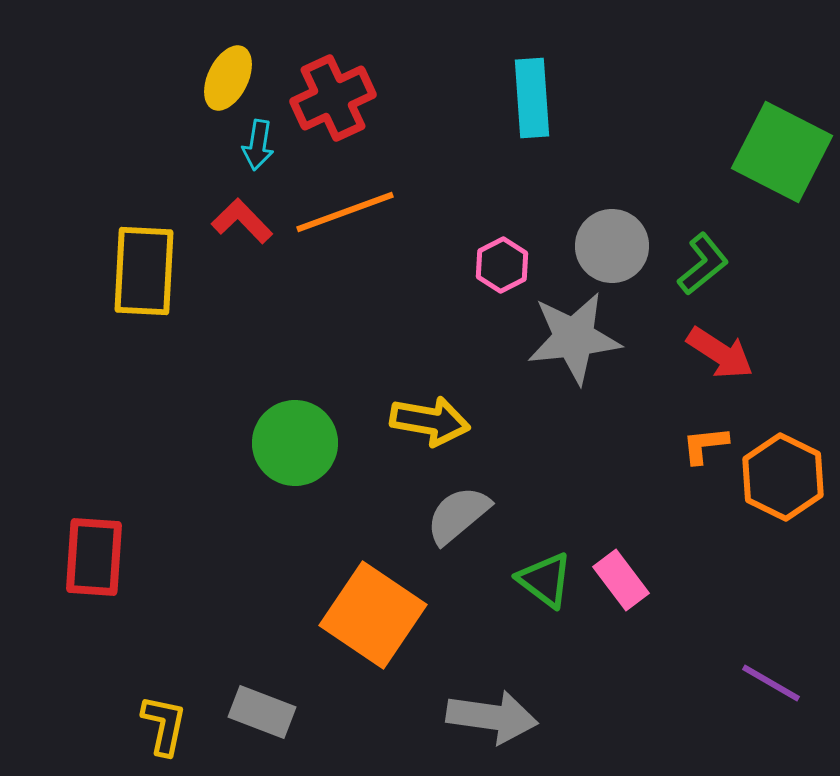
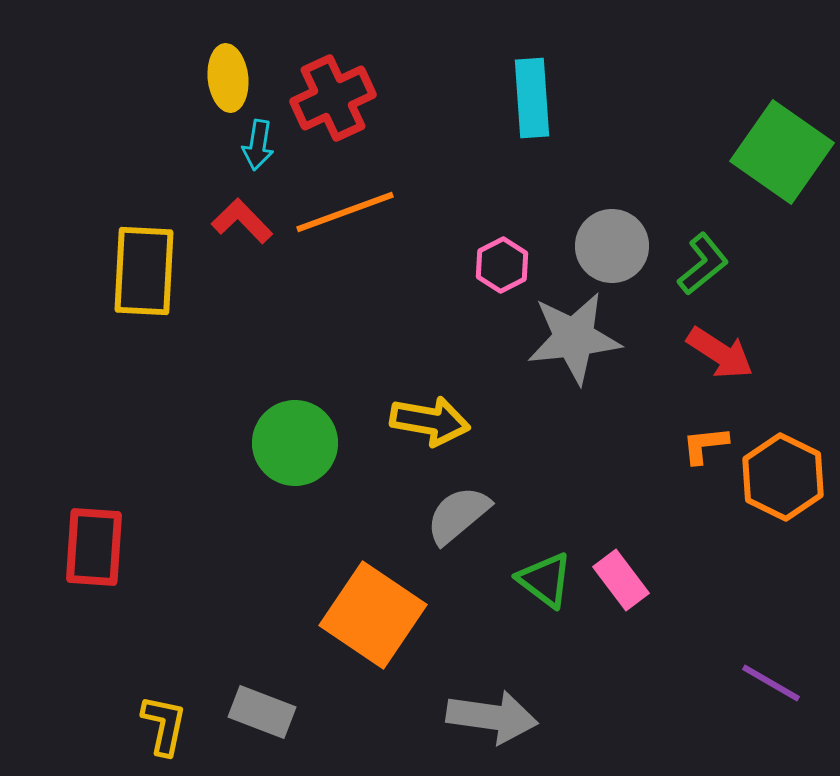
yellow ellipse: rotated 32 degrees counterclockwise
green square: rotated 8 degrees clockwise
red rectangle: moved 10 px up
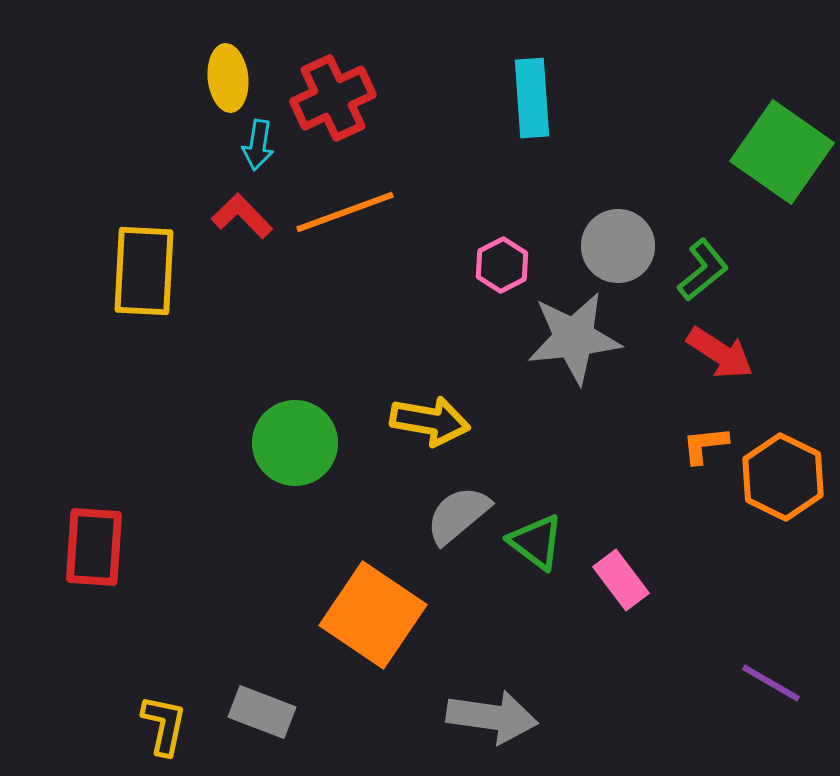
red L-shape: moved 5 px up
gray circle: moved 6 px right
green L-shape: moved 6 px down
green triangle: moved 9 px left, 38 px up
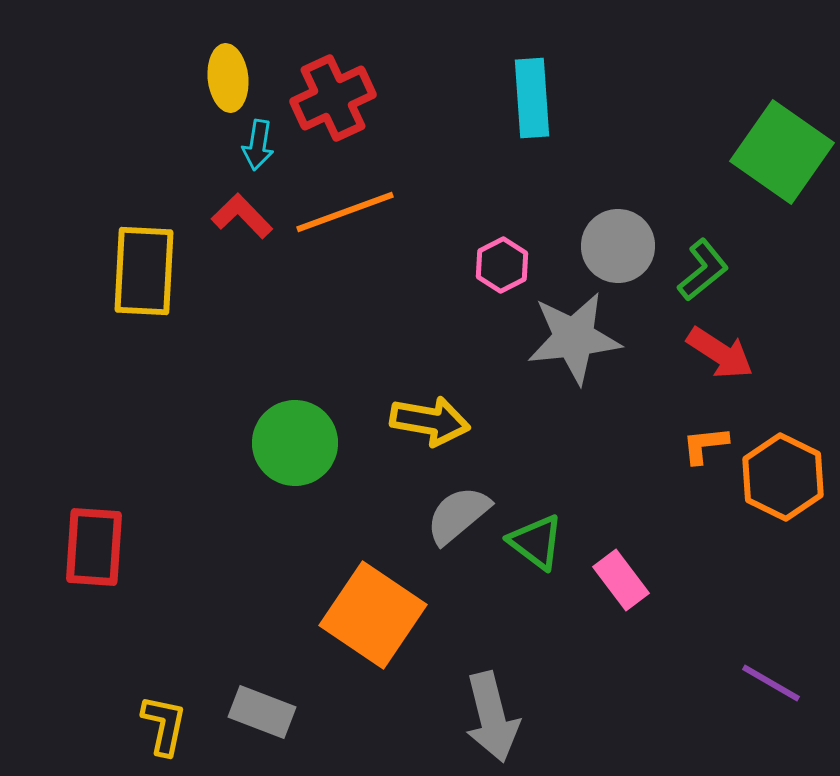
gray arrow: rotated 68 degrees clockwise
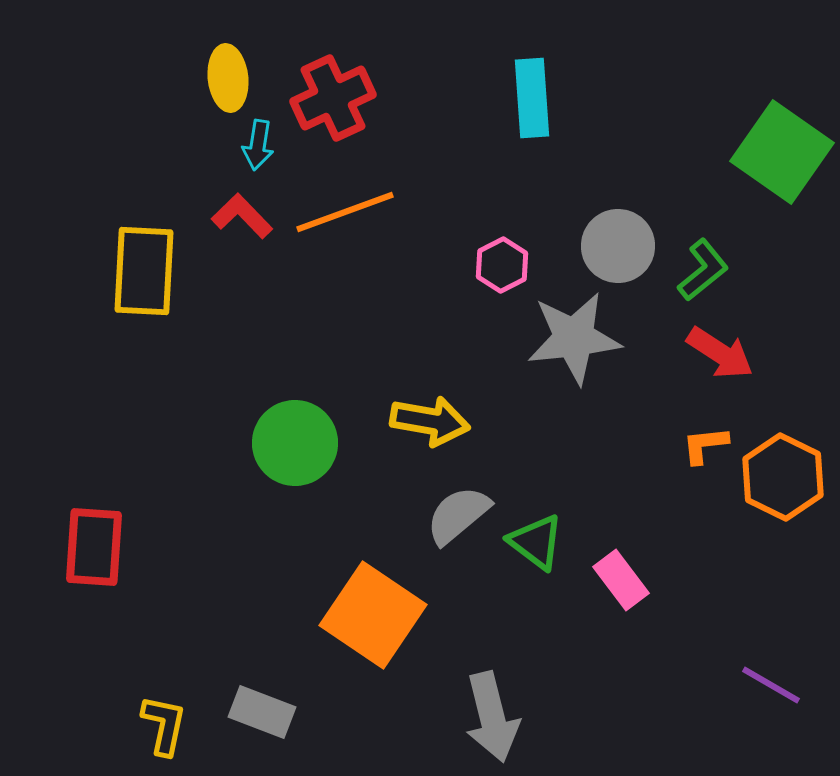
purple line: moved 2 px down
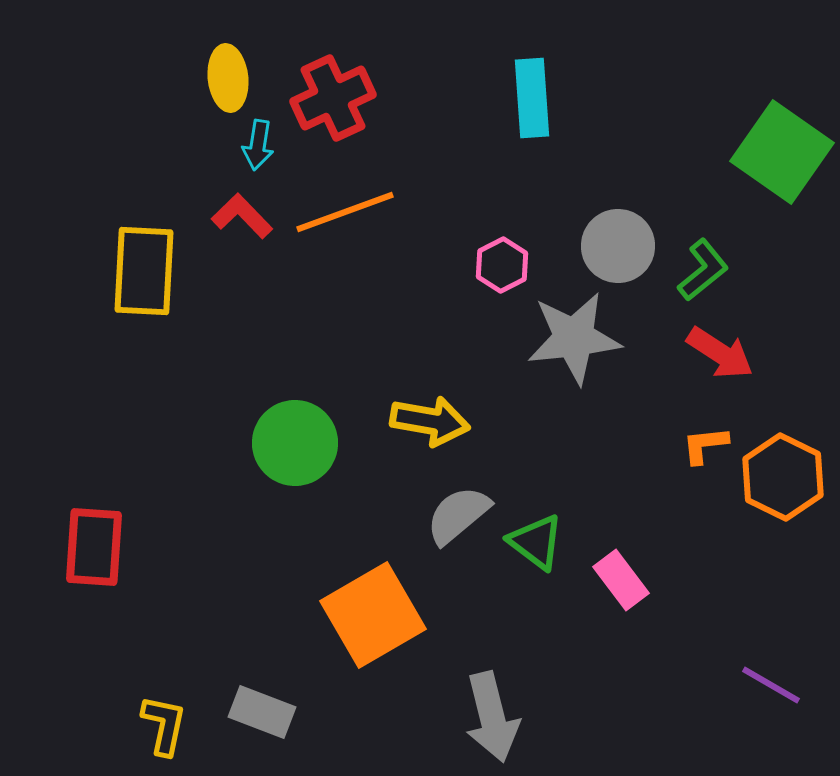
orange square: rotated 26 degrees clockwise
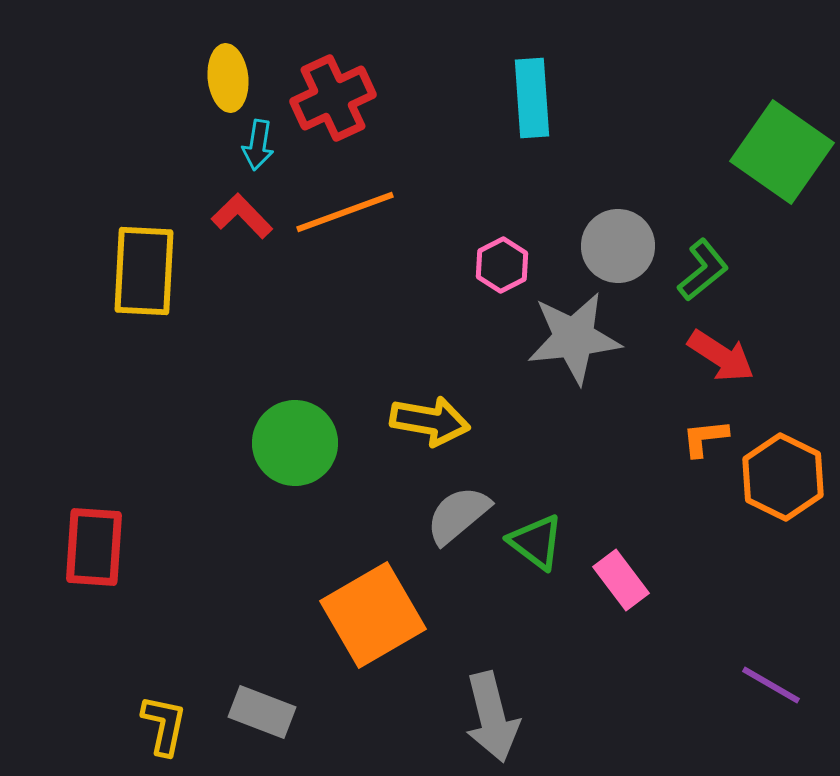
red arrow: moved 1 px right, 3 px down
orange L-shape: moved 7 px up
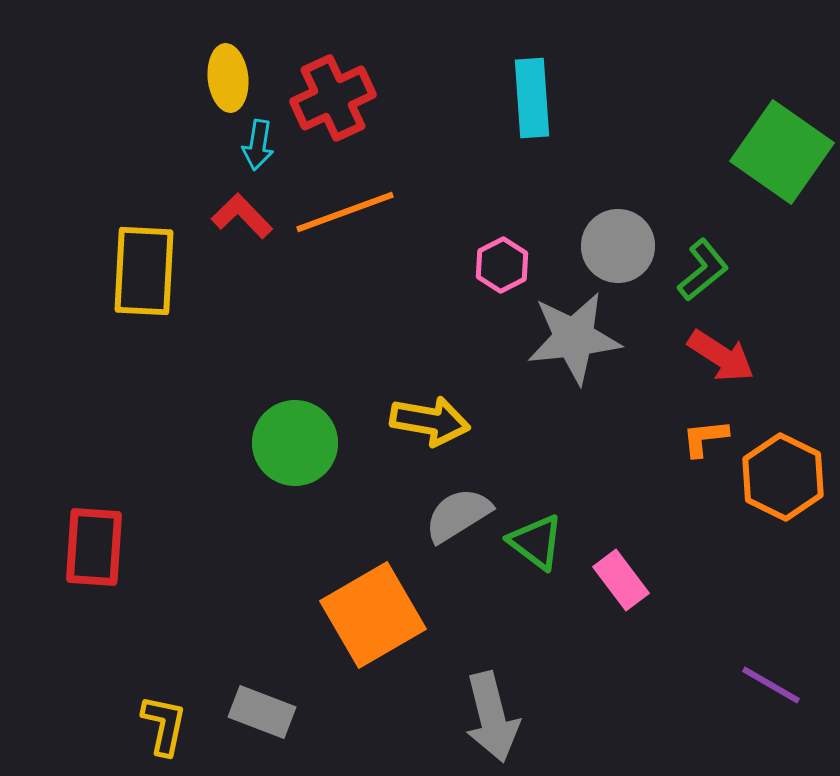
gray semicircle: rotated 8 degrees clockwise
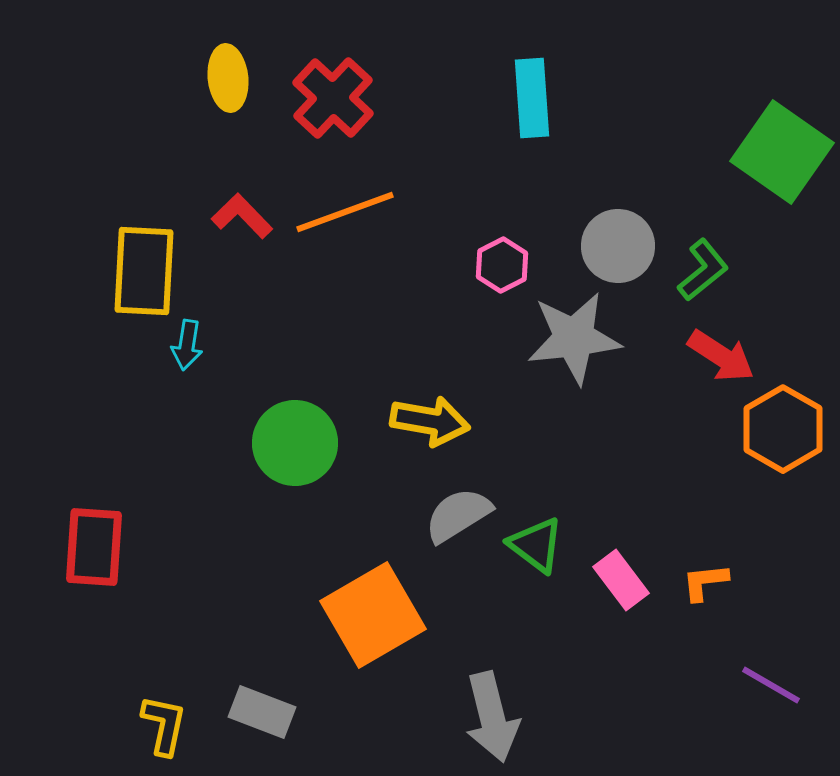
red cross: rotated 22 degrees counterclockwise
cyan arrow: moved 71 px left, 200 px down
orange L-shape: moved 144 px down
orange hexagon: moved 48 px up; rotated 4 degrees clockwise
green triangle: moved 3 px down
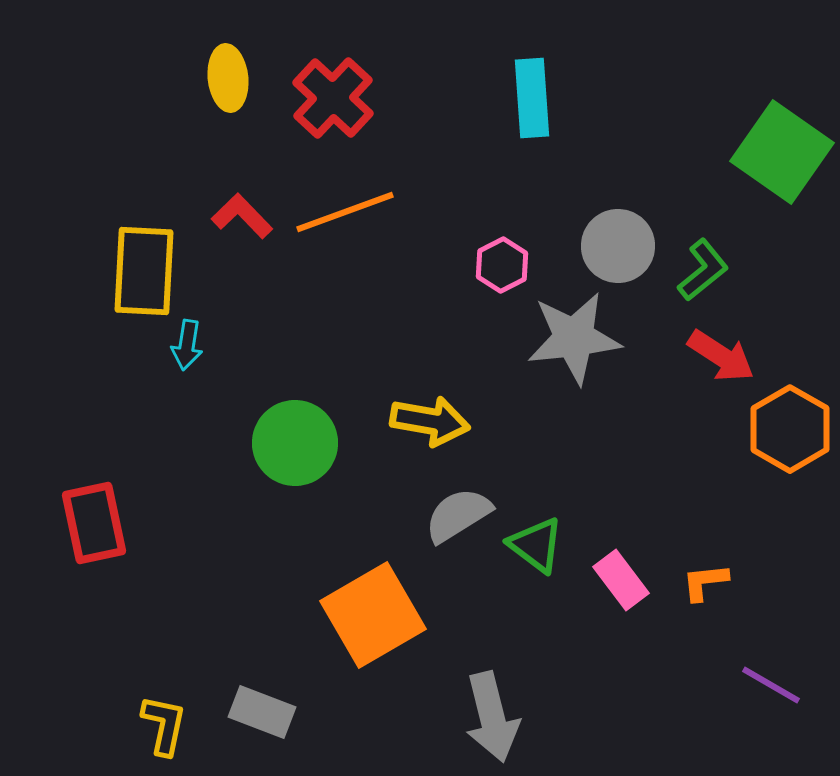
orange hexagon: moved 7 px right
red rectangle: moved 24 px up; rotated 16 degrees counterclockwise
